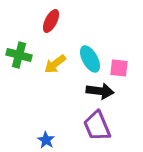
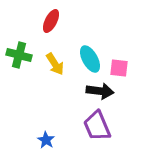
yellow arrow: rotated 85 degrees counterclockwise
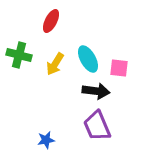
cyan ellipse: moved 2 px left
yellow arrow: rotated 65 degrees clockwise
black arrow: moved 4 px left
blue star: rotated 30 degrees clockwise
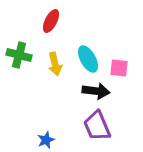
yellow arrow: rotated 45 degrees counterclockwise
blue star: rotated 12 degrees counterclockwise
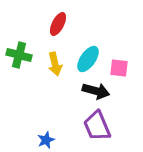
red ellipse: moved 7 px right, 3 px down
cyan ellipse: rotated 64 degrees clockwise
black arrow: rotated 8 degrees clockwise
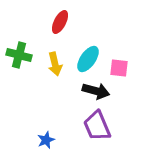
red ellipse: moved 2 px right, 2 px up
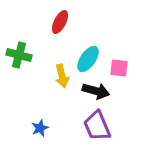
yellow arrow: moved 7 px right, 12 px down
blue star: moved 6 px left, 12 px up
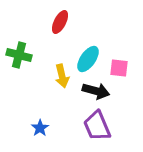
blue star: rotated 12 degrees counterclockwise
